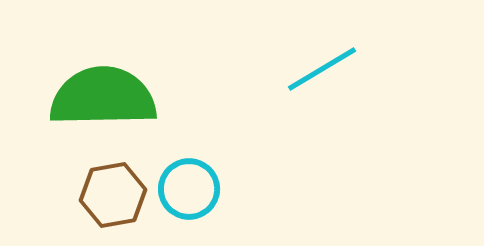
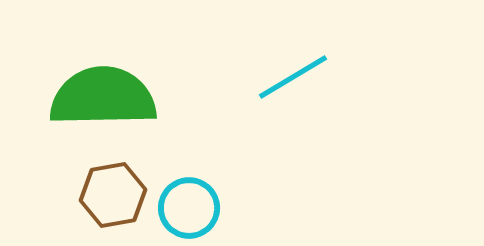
cyan line: moved 29 px left, 8 px down
cyan circle: moved 19 px down
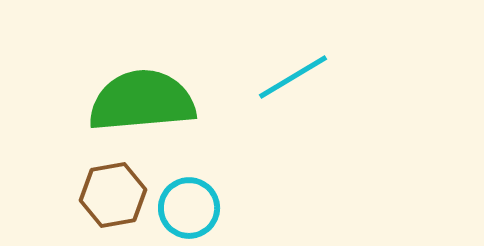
green semicircle: moved 39 px right, 4 px down; rotated 4 degrees counterclockwise
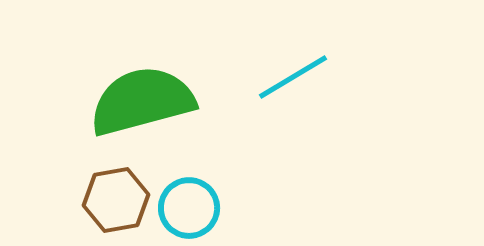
green semicircle: rotated 10 degrees counterclockwise
brown hexagon: moved 3 px right, 5 px down
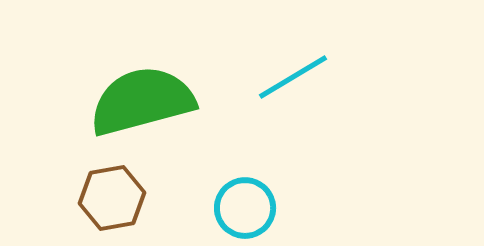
brown hexagon: moved 4 px left, 2 px up
cyan circle: moved 56 px right
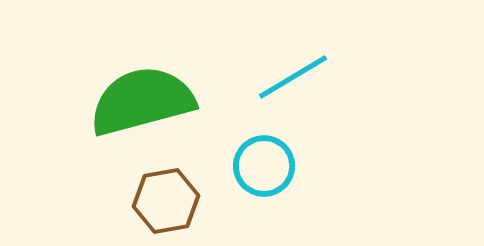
brown hexagon: moved 54 px right, 3 px down
cyan circle: moved 19 px right, 42 px up
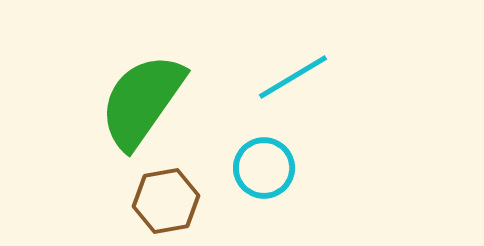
green semicircle: rotated 40 degrees counterclockwise
cyan circle: moved 2 px down
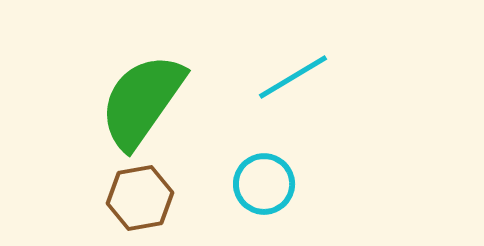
cyan circle: moved 16 px down
brown hexagon: moved 26 px left, 3 px up
